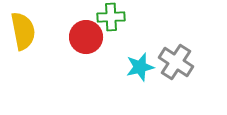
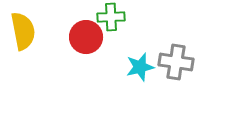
gray cross: rotated 24 degrees counterclockwise
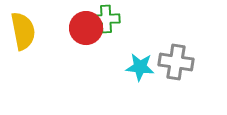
green cross: moved 5 px left, 2 px down
red circle: moved 9 px up
cyan star: rotated 20 degrees clockwise
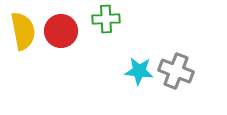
red circle: moved 25 px left, 3 px down
gray cross: moved 9 px down; rotated 12 degrees clockwise
cyan star: moved 1 px left, 4 px down
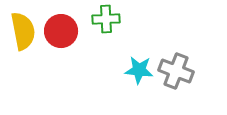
cyan star: moved 1 px up
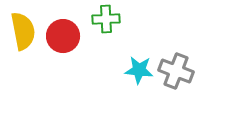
red circle: moved 2 px right, 5 px down
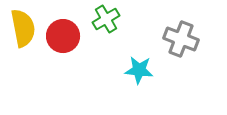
green cross: rotated 28 degrees counterclockwise
yellow semicircle: moved 3 px up
gray cross: moved 5 px right, 32 px up
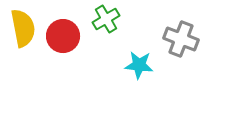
cyan star: moved 5 px up
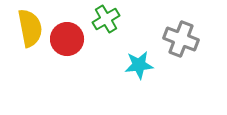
yellow semicircle: moved 7 px right
red circle: moved 4 px right, 3 px down
cyan star: rotated 12 degrees counterclockwise
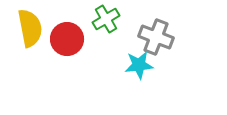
gray cross: moved 25 px left, 2 px up
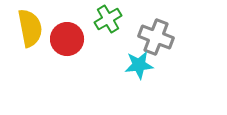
green cross: moved 2 px right
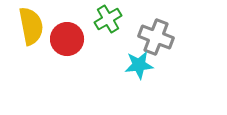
yellow semicircle: moved 1 px right, 2 px up
